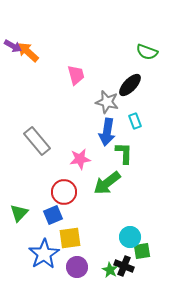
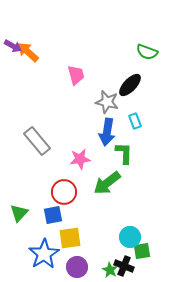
blue square: rotated 12 degrees clockwise
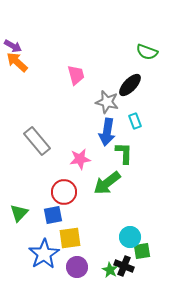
orange arrow: moved 11 px left, 10 px down
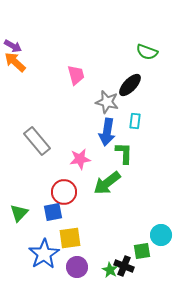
orange arrow: moved 2 px left
cyan rectangle: rotated 28 degrees clockwise
blue square: moved 3 px up
cyan circle: moved 31 px right, 2 px up
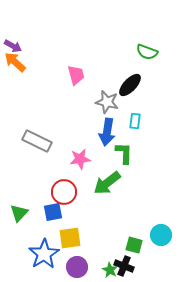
gray rectangle: rotated 24 degrees counterclockwise
green square: moved 8 px left, 6 px up; rotated 24 degrees clockwise
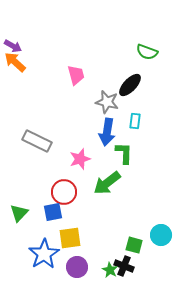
pink star: rotated 10 degrees counterclockwise
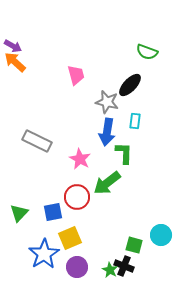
pink star: rotated 25 degrees counterclockwise
red circle: moved 13 px right, 5 px down
yellow square: rotated 15 degrees counterclockwise
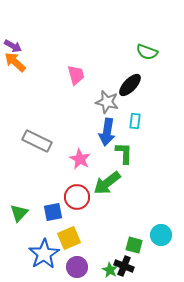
yellow square: moved 1 px left
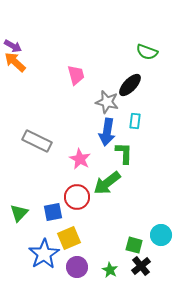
black cross: moved 17 px right; rotated 30 degrees clockwise
